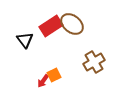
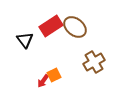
brown ellipse: moved 3 px right, 3 px down
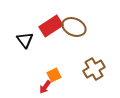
brown ellipse: moved 1 px left; rotated 15 degrees counterclockwise
brown cross: moved 7 px down
red arrow: moved 2 px right, 6 px down
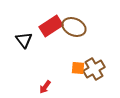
black triangle: moved 1 px left
orange square: moved 24 px right, 7 px up; rotated 32 degrees clockwise
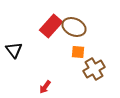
red rectangle: rotated 15 degrees counterclockwise
black triangle: moved 10 px left, 10 px down
orange square: moved 16 px up
